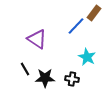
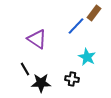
black star: moved 4 px left, 5 px down
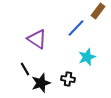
brown rectangle: moved 4 px right, 2 px up
blue line: moved 2 px down
cyan star: rotated 24 degrees clockwise
black cross: moved 4 px left
black star: rotated 18 degrees counterclockwise
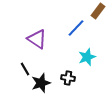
black cross: moved 1 px up
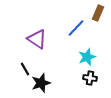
brown rectangle: moved 2 px down; rotated 14 degrees counterclockwise
black cross: moved 22 px right
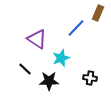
cyan star: moved 26 px left, 1 px down
black line: rotated 16 degrees counterclockwise
black star: moved 8 px right, 2 px up; rotated 18 degrees clockwise
